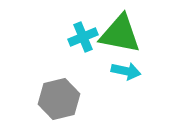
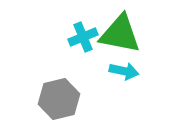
cyan arrow: moved 2 px left
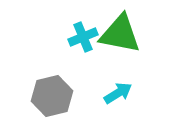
cyan arrow: moved 6 px left, 22 px down; rotated 44 degrees counterclockwise
gray hexagon: moved 7 px left, 3 px up
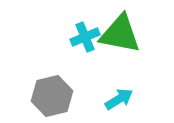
cyan cross: moved 2 px right
cyan arrow: moved 1 px right, 6 px down
